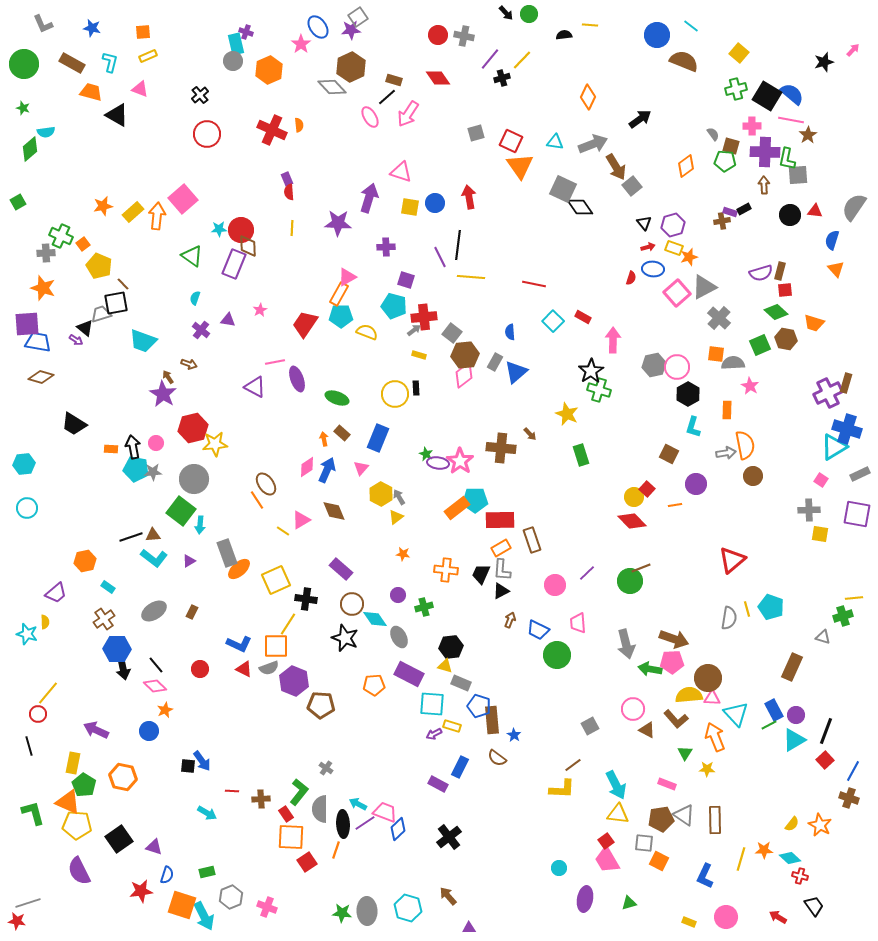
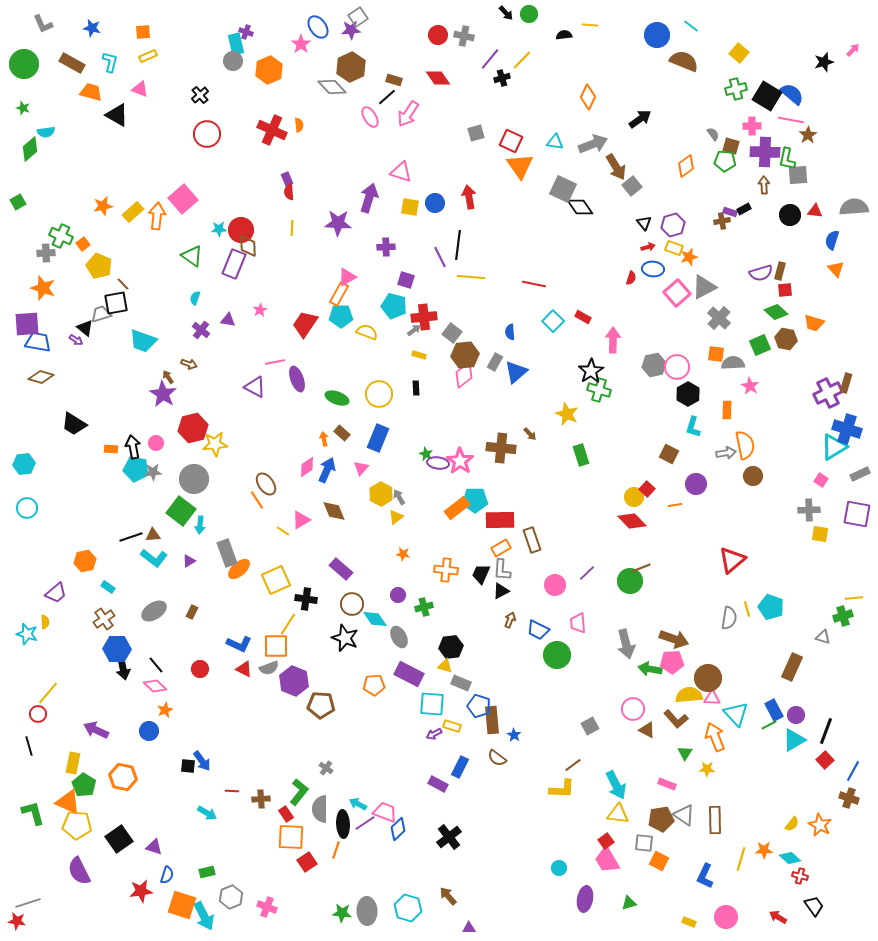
gray semicircle at (854, 207): rotated 52 degrees clockwise
yellow circle at (395, 394): moved 16 px left
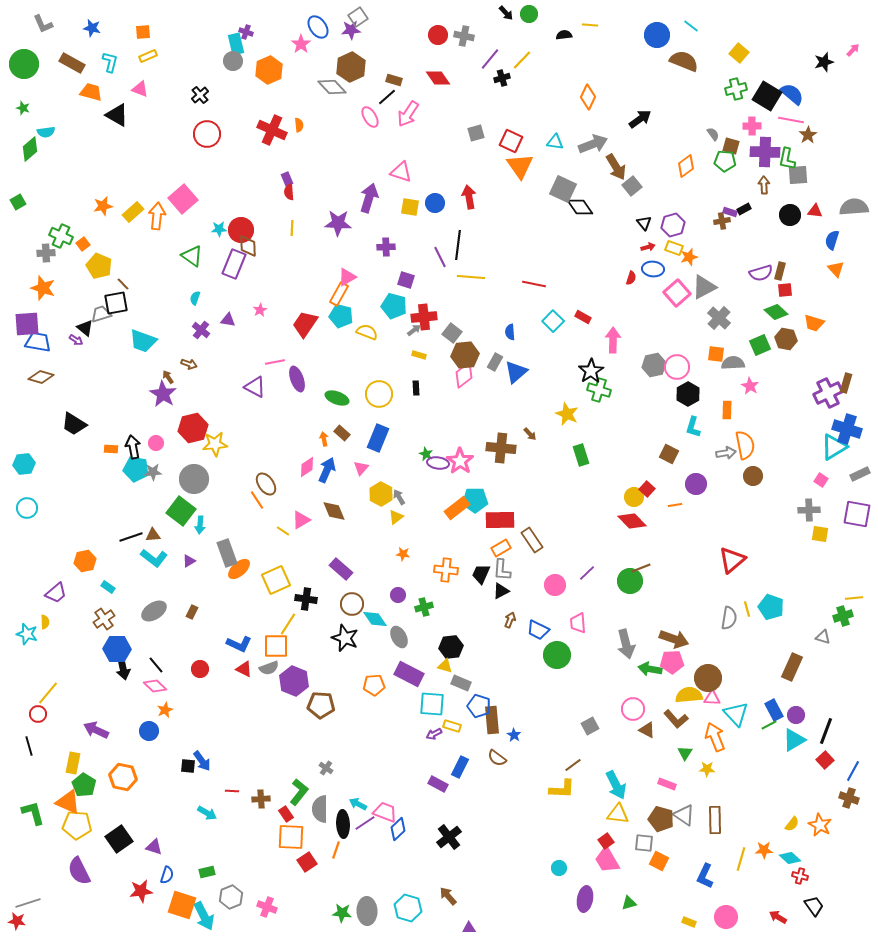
cyan pentagon at (341, 316): rotated 15 degrees clockwise
brown rectangle at (532, 540): rotated 15 degrees counterclockwise
brown pentagon at (661, 819): rotated 25 degrees clockwise
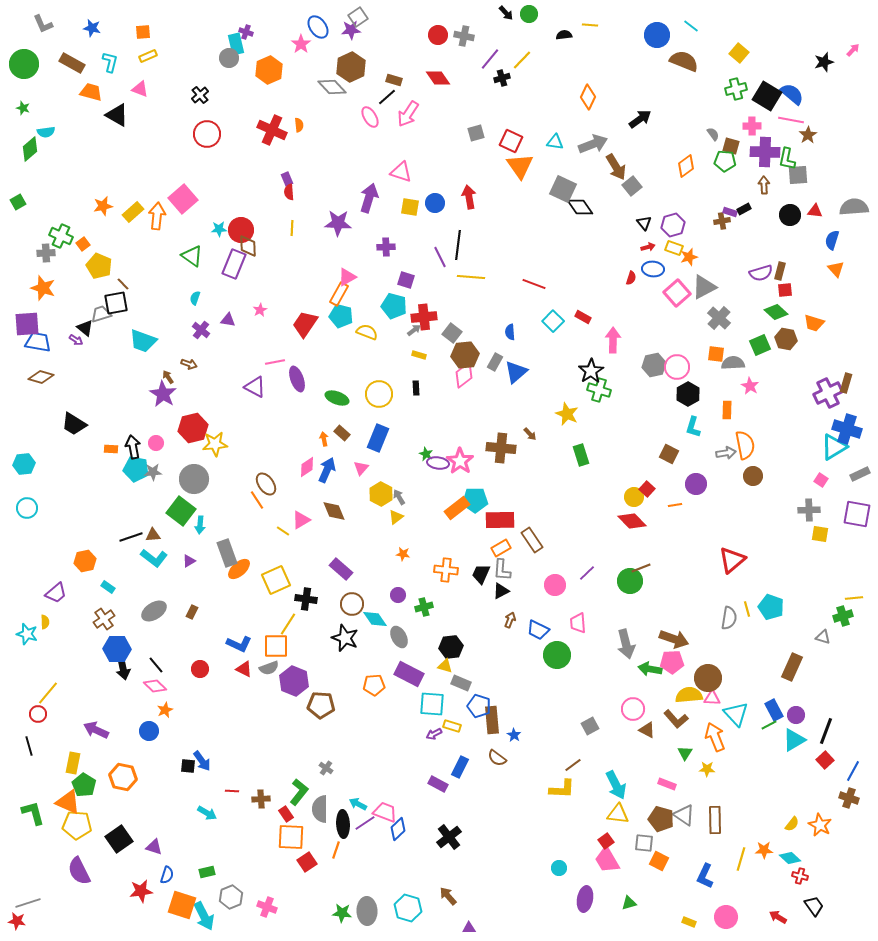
gray circle at (233, 61): moved 4 px left, 3 px up
red line at (534, 284): rotated 10 degrees clockwise
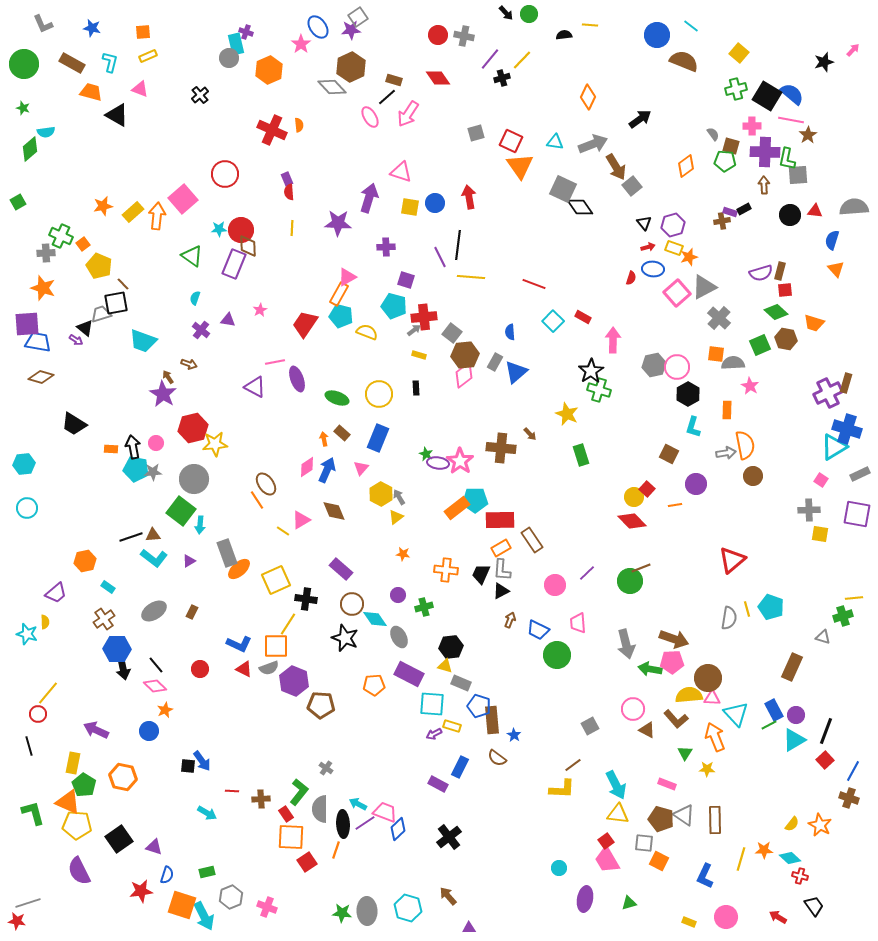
red circle at (207, 134): moved 18 px right, 40 px down
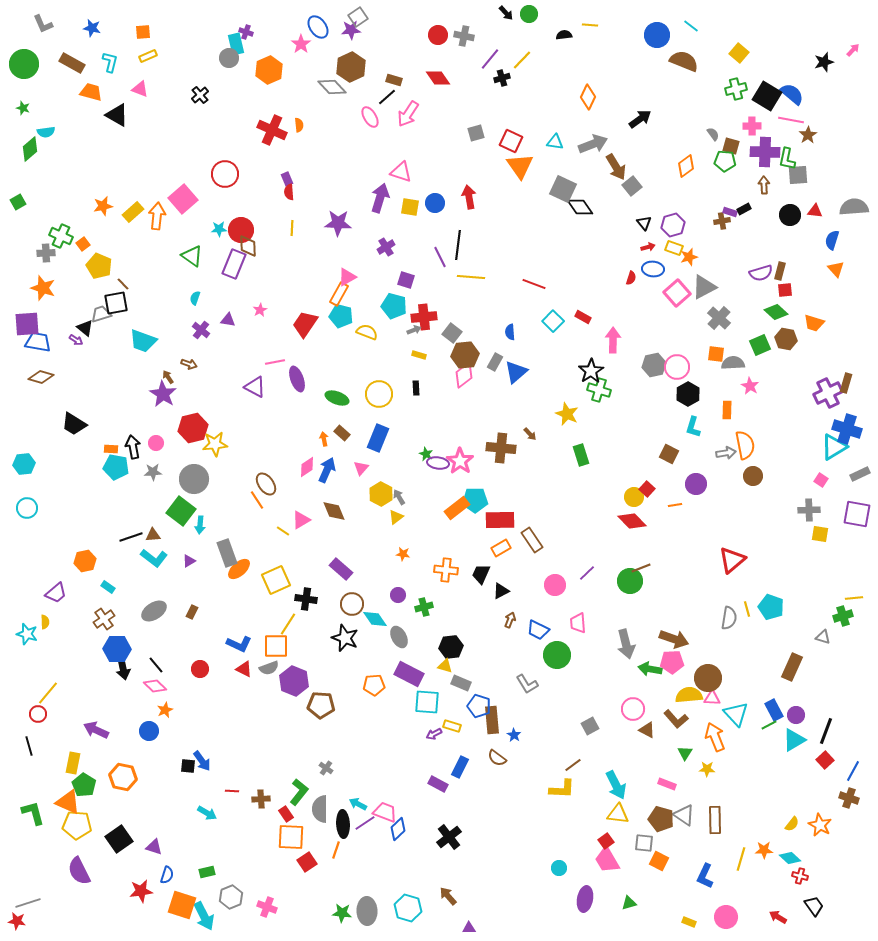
purple arrow at (369, 198): moved 11 px right
purple cross at (386, 247): rotated 30 degrees counterclockwise
gray arrow at (414, 330): rotated 16 degrees clockwise
cyan pentagon at (136, 469): moved 20 px left, 2 px up
gray L-shape at (502, 570): moved 25 px right, 114 px down; rotated 35 degrees counterclockwise
cyan square at (432, 704): moved 5 px left, 2 px up
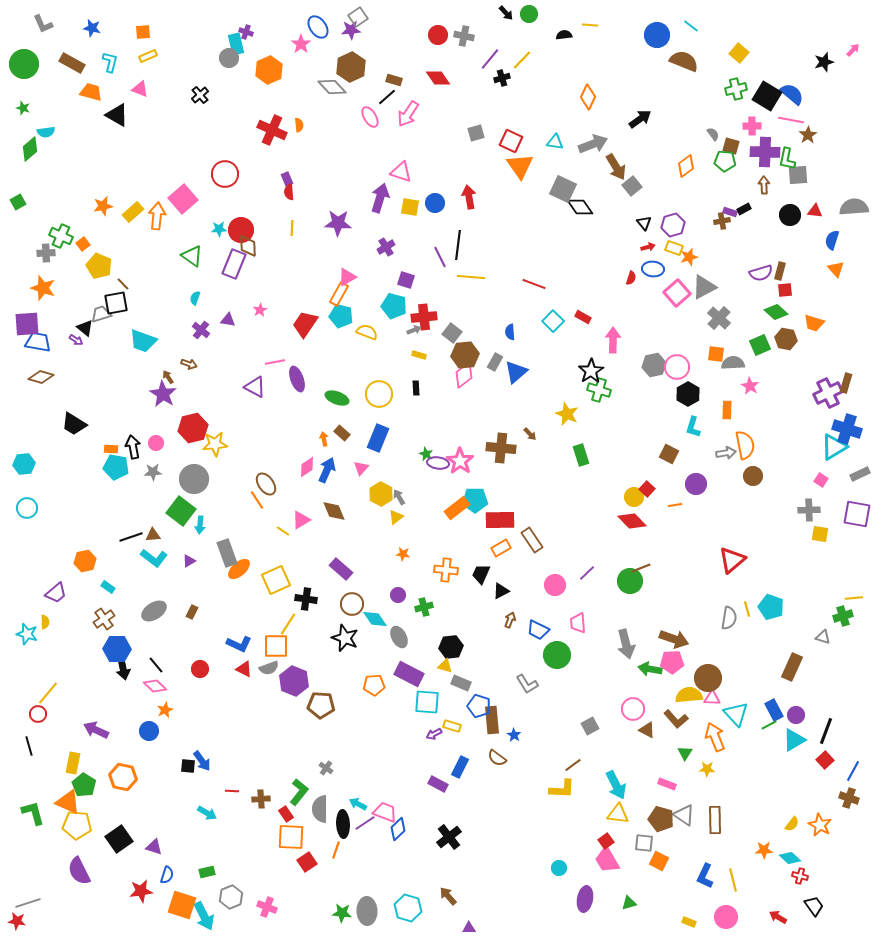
yellow line at (741, 859): moved 8 px left, 21 px down; rotated 30 degrees counterclockwise
